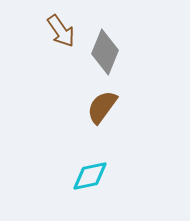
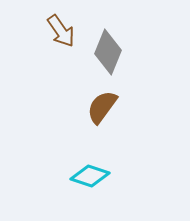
gray diamond: moved 3 px right
cyan diamond: rotated 30 degrees clockwise
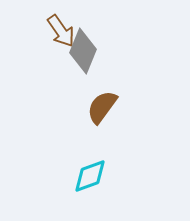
gray diamond: moved 25 px left, 1 px up
cyan diamond: rotated 39 degrees counterclockwise
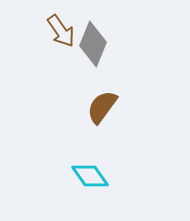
gray diamond: moved 10 px right, 7 px up
cyan diamond: rotated 75 degrees clockwise
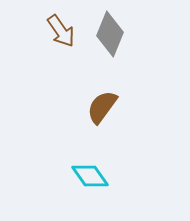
gray diamond: moved 17 px right, 10 px up
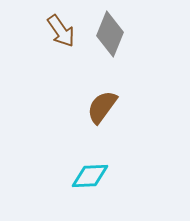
cyan diamond: rotated 57 degrees counterclockwise
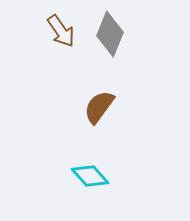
brown semicircle: moved 3 px left
cyan diamond: rotated 51 degrees clockwise
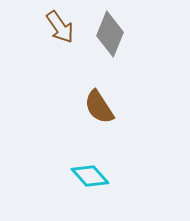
brown arrow: moved 1 px left, 4 px up
brown semicircle: rotated 69 degrees counterclockwise
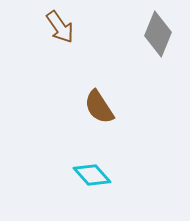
gray diamond: moved 48 px right
cyan diamond: moved 2 px right, 1 px up
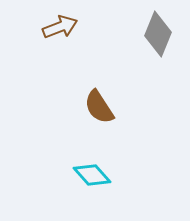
brown arrow: rotated 76 degrees counterclockwise
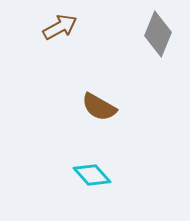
brown arrow: rotated 8 degrees counterclockwise
brown semicircle: rotated 27 degrees counterclockwise
